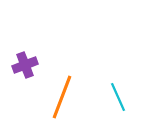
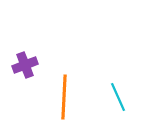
orange line: moved 2 px right; rotated 18 degrees counterclockwise
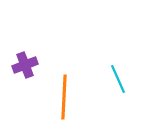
cyan line: moved 18 px up
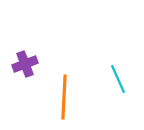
purple cross: moved 1 px up
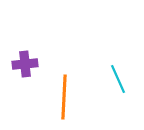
purple cross: rotated 15 degrees clockwise
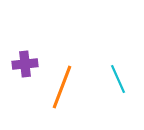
orange line: moved 2 px left, 10 px up; rotated 18 degrees clockwise
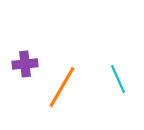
orange line: rotated 9 degrees clockwise
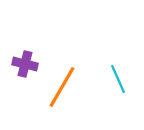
purple cross: rotated 20 degrees clockwise
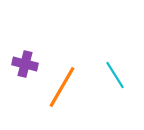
cyan line: moved 3 px left, 4 px up; rotated 8 degrees counterclockwise
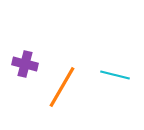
cyan line: rotated 44 degrees counterclockwise
